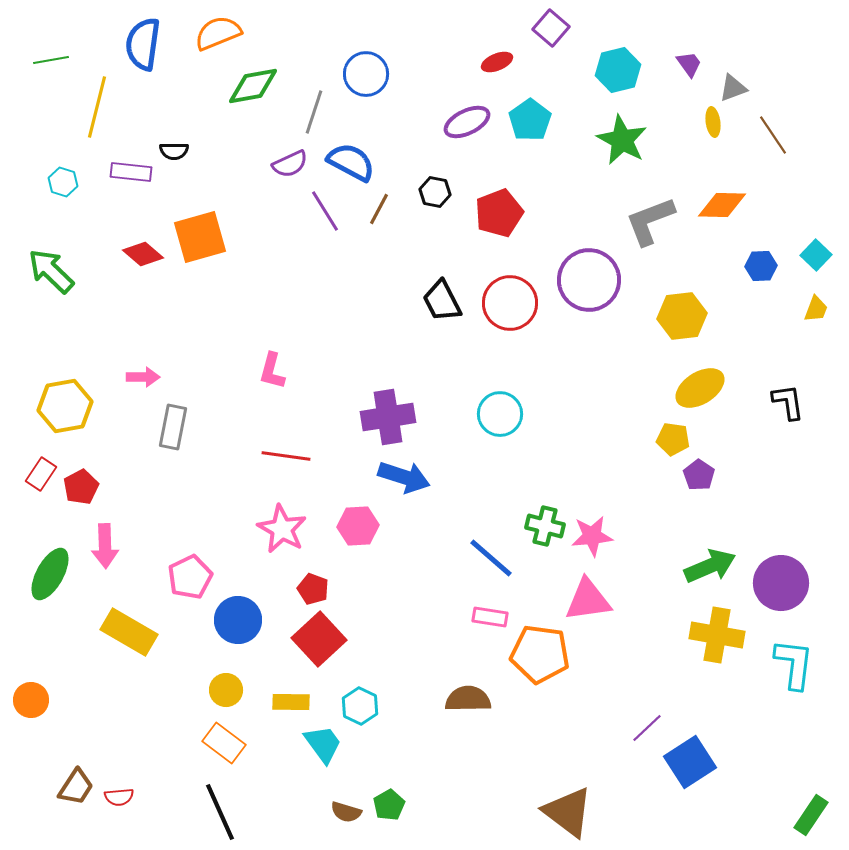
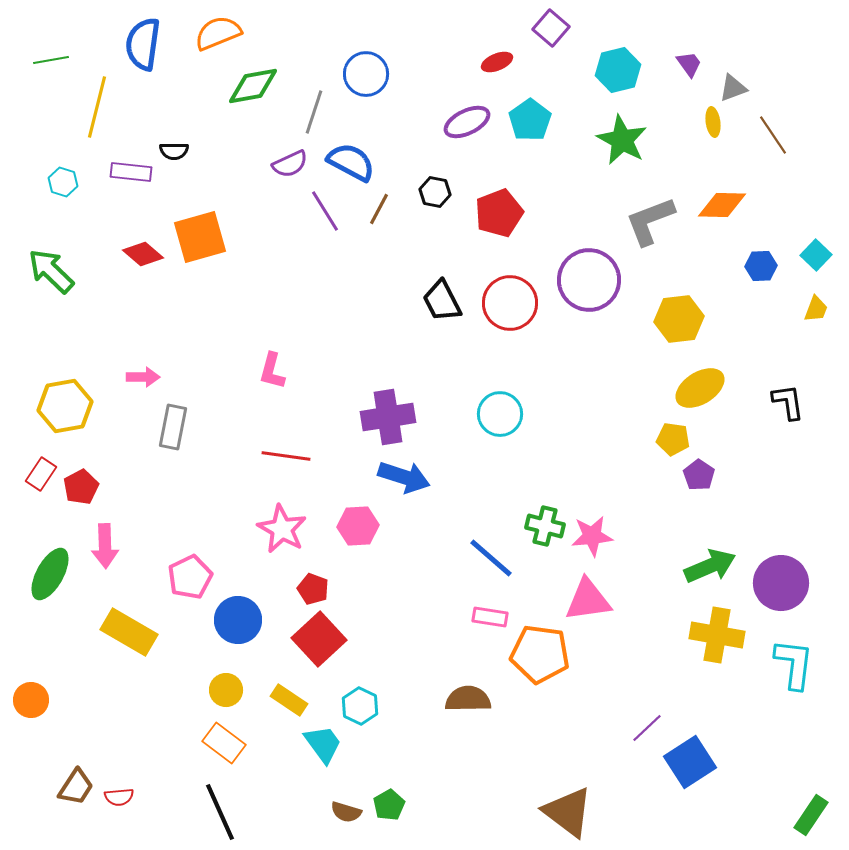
yellow hexagon at (682, 316): moved 3 px left, 3 px down
yellow rectangle at (291, 702): moved 2 px left, 2 px up; rotated 33 degrees clockwise
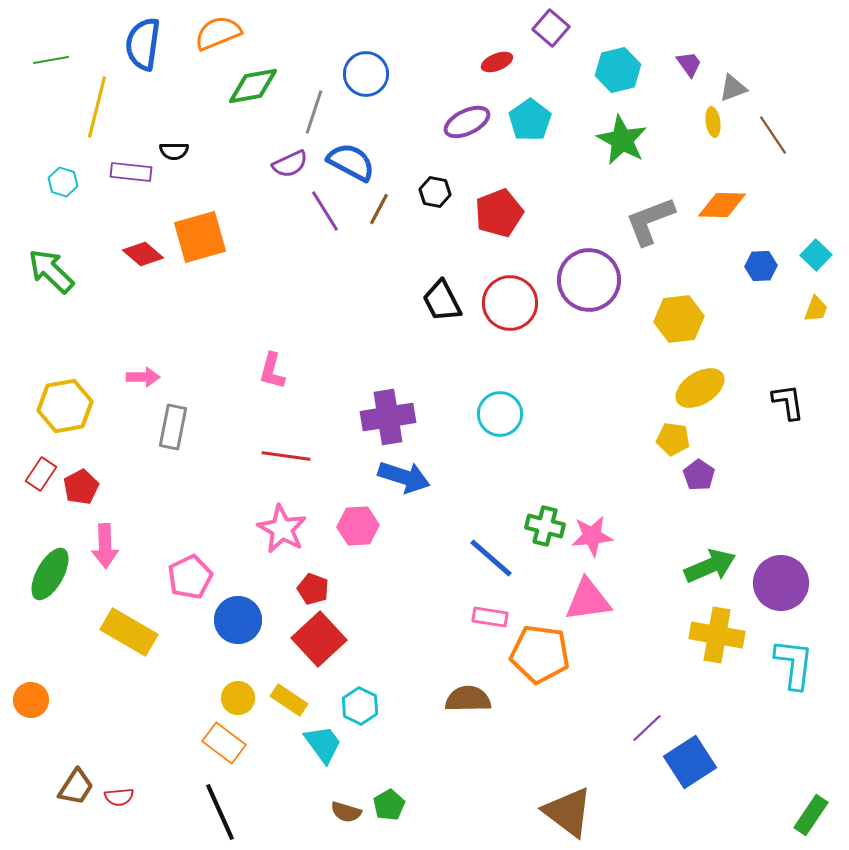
yellow circle at (226, 690): moved 12 px right, 8 px down
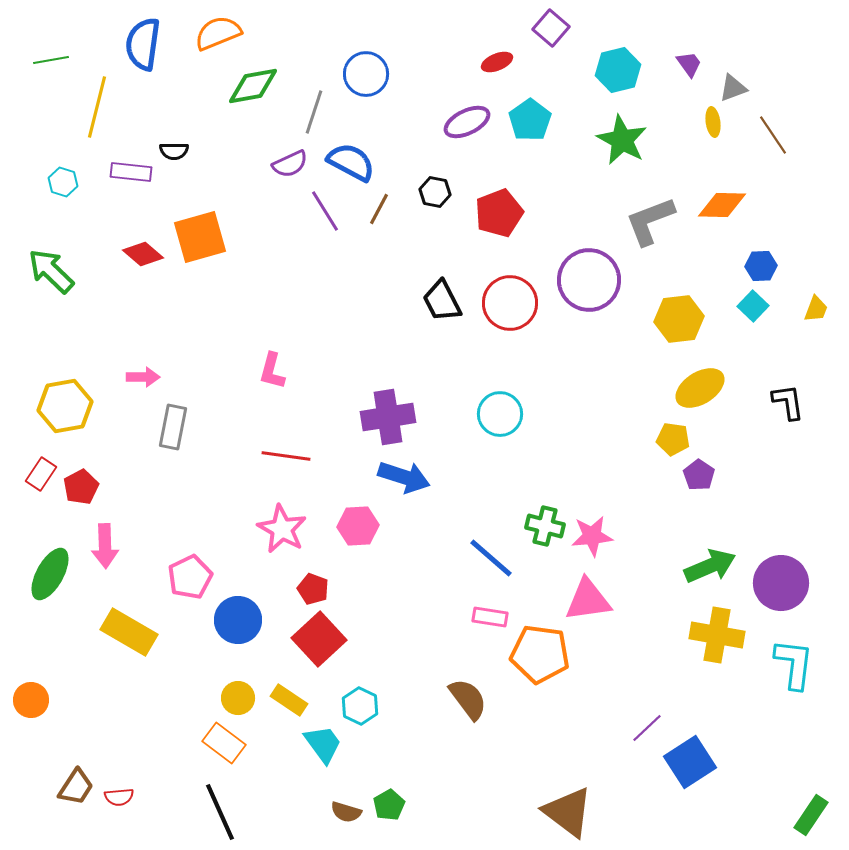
cyan square at (816, 255): moved 63 px left, 51 px down
brown semicircle at (468, 699): rotated 54 degrees clockwise
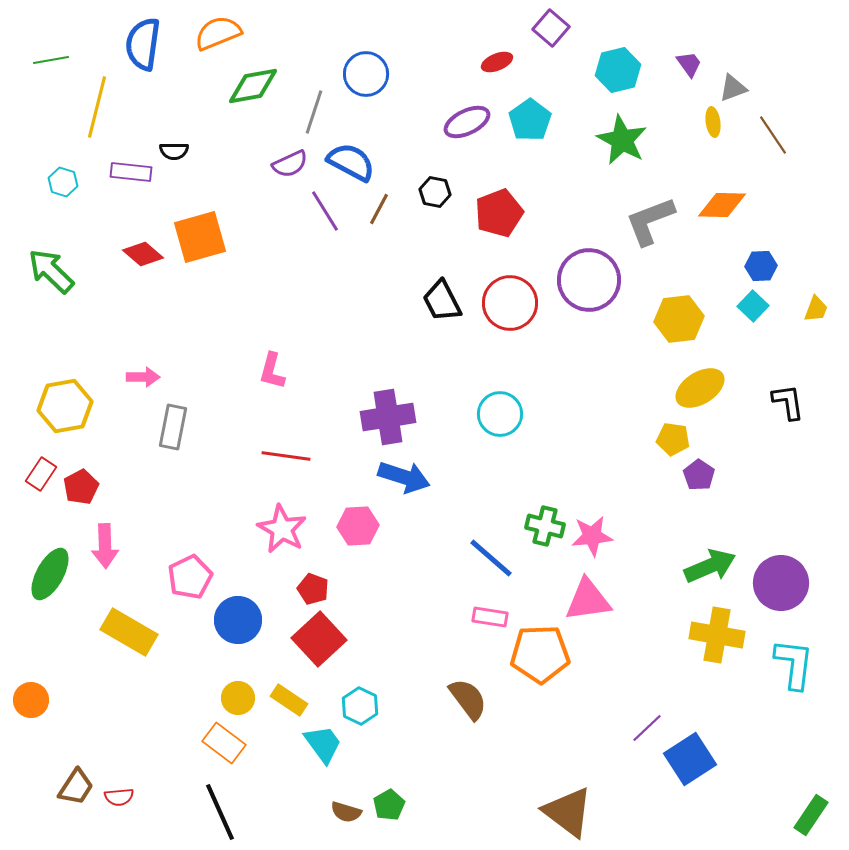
orange pentagon at (540, 654): rotated 10 degrees counterclockwise
blue square at (690, 762): moved 3 px up
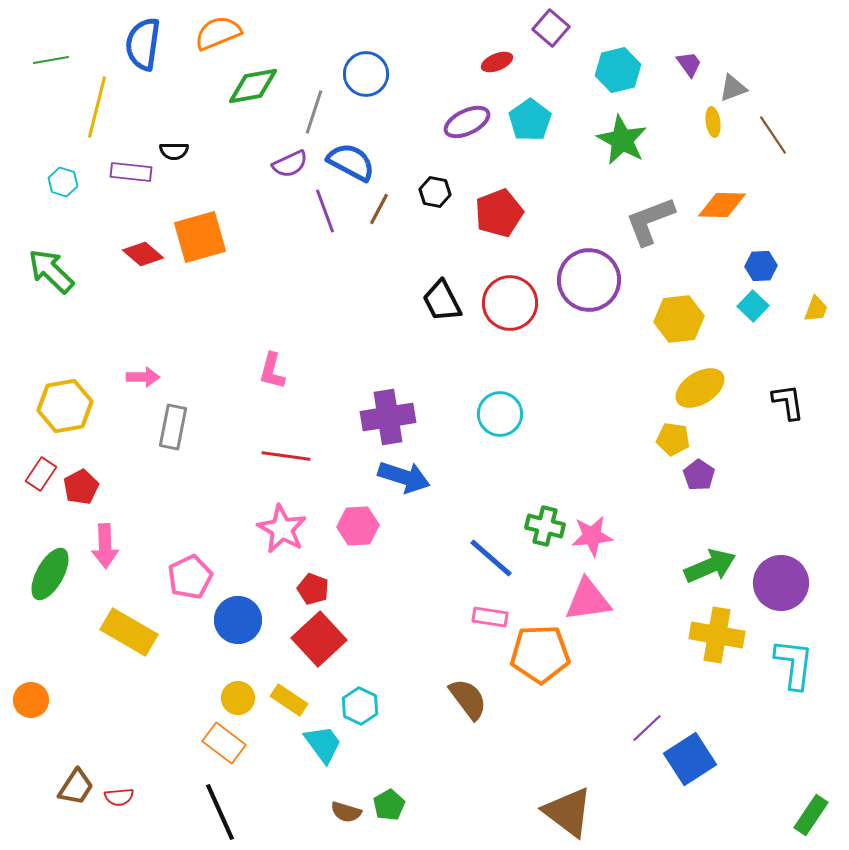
purple line at (325, 211): rotated 12 degrees clockwise
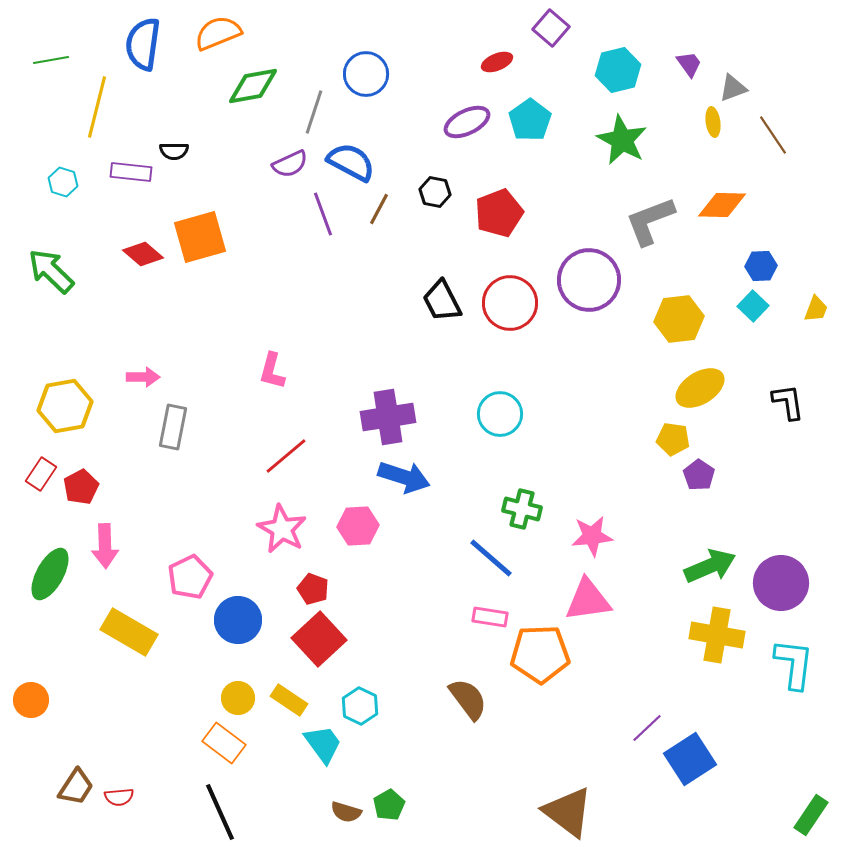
purple line at (325, 211): moved 2 px left, 3 px down
red line at (286, 456): rotated 48 degrees counterclockwise
green cross at (545, 526): moved 23 px left, 17 px up
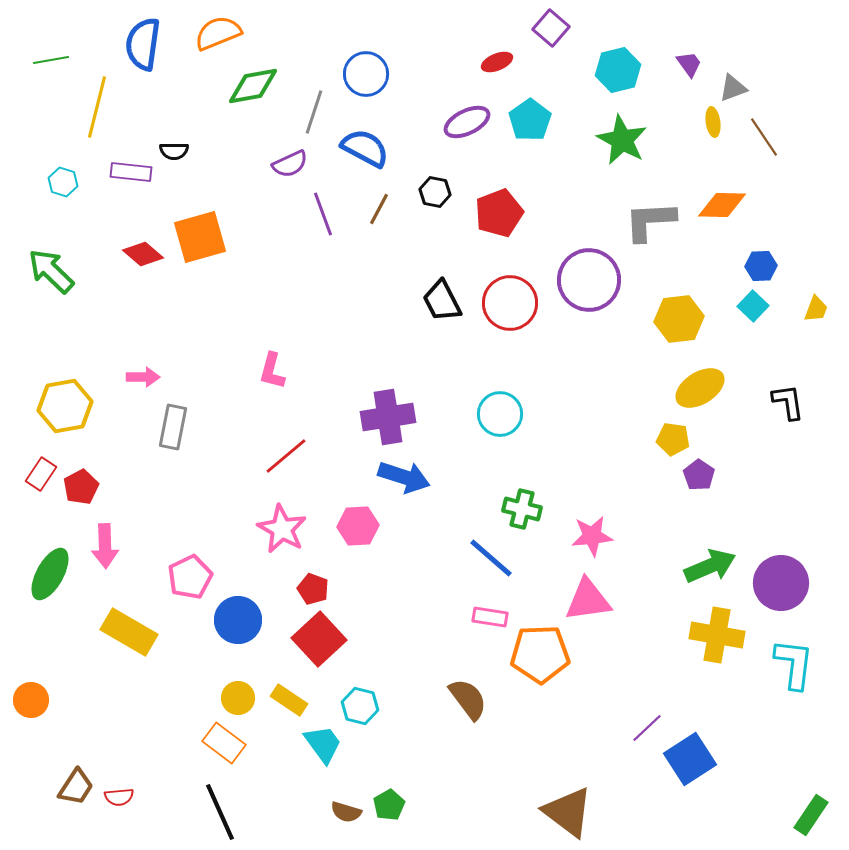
brown line at (773, 135): moved 9 px left, 2 px down
blue semicircle at (351, 162): moved 14 px right, 14 px up
gray L-shape at (650, 221): rotated 18 degrees clockwise
cyan hexagon at (360, 706): rotated 12 degrees counterclockwise
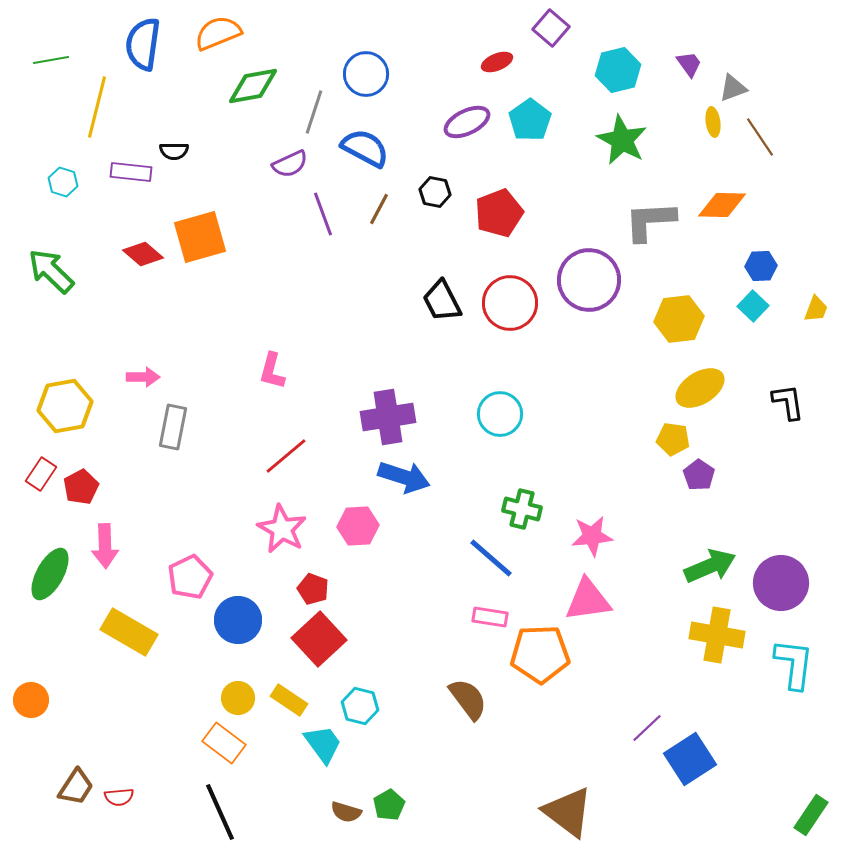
brown line at (764, 137): moved 4 px left
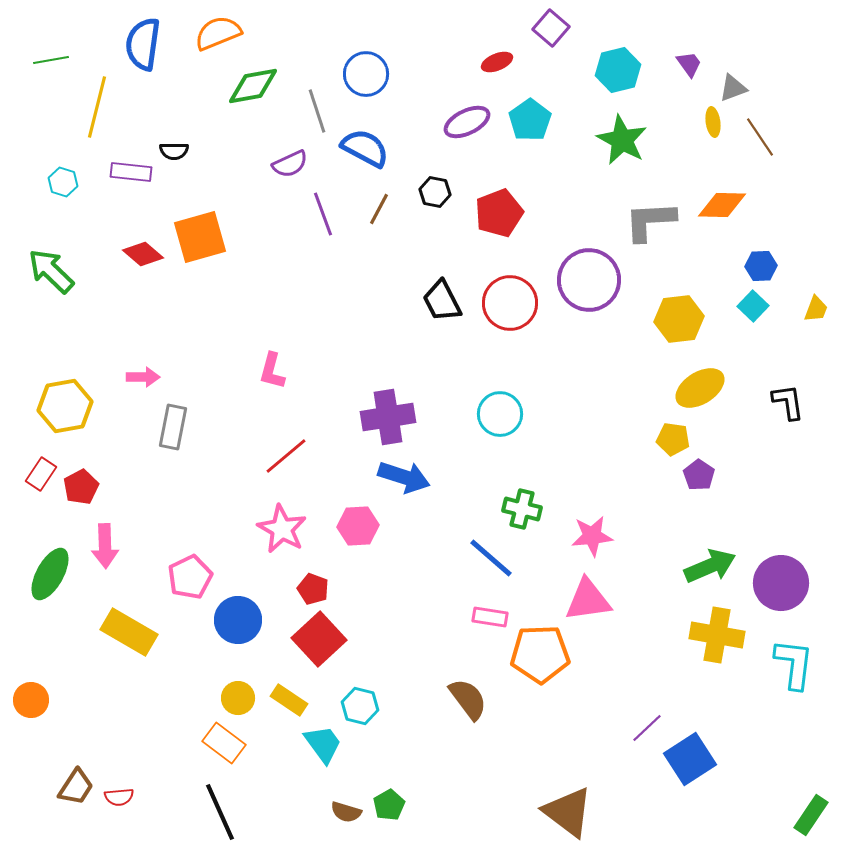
gray line at (314, 112): moved 3 px right, 1 px up; rotated 36 degrees counterclockwise
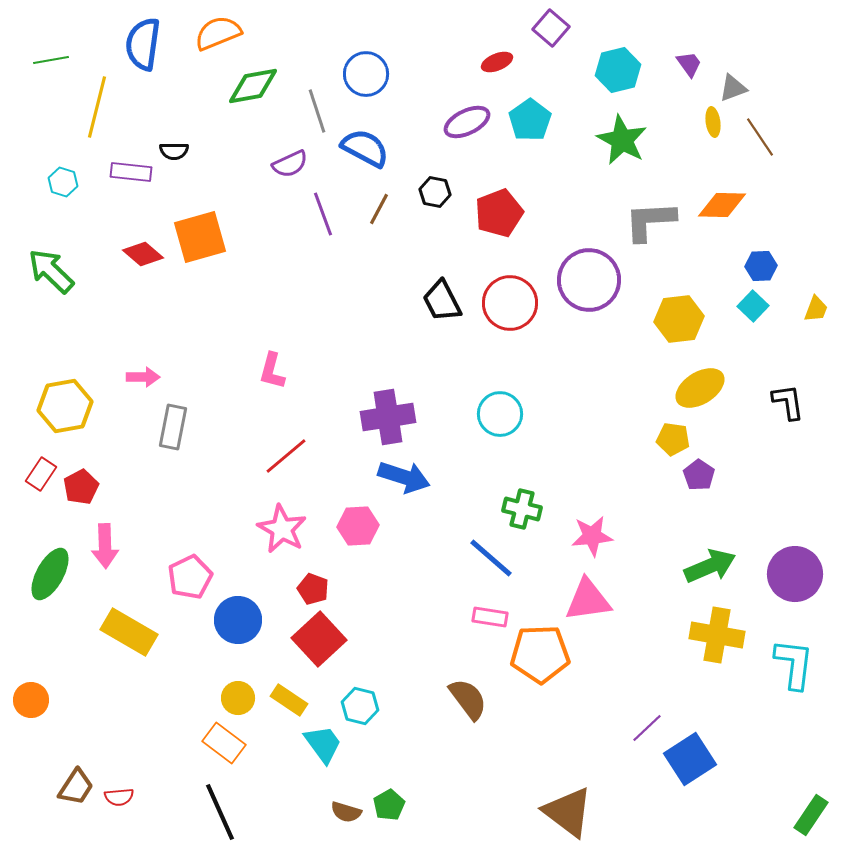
purple circle at (781, 583): moved 14 px right, 9 px up
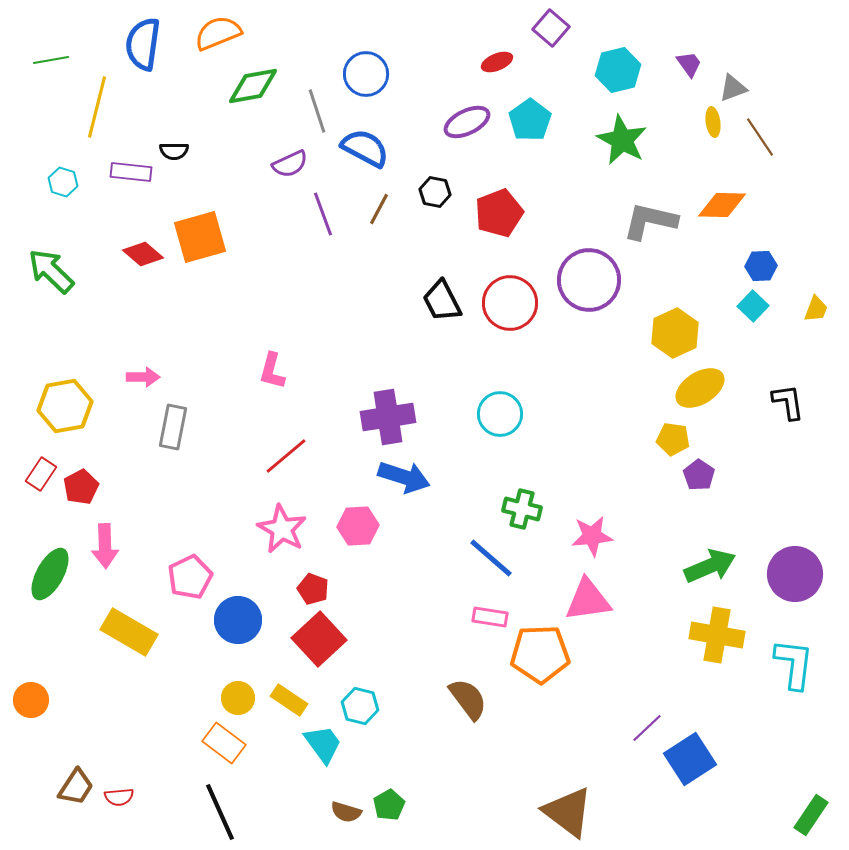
gray L-shape at (650, 221): rotated 16 degrees clockwise
yellow hexagon at (679, 319): moved 4 px left, 14 px down; rotated 18 degrees counterclockwise
